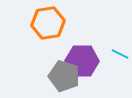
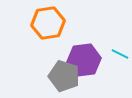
purple hexagon: moved 2 px right, 1 px up; rotated 8 degrees counterclockwise
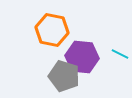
orange hexagon: moved 4 px right, 7 px down; rotated 20 degrees clockwise
purple hexagon: moved 2 px left, 3 px up; rotated 12 degrees clockwise
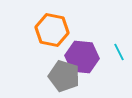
cyan line: moved 1 px left, 2 px up; rotated 36 degrees clockwise
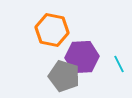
cyan line: moved 12 px down
purple hexagon: rotated 8 degrees counterclockwise
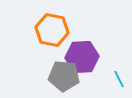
cyan line: moved 15 px down
gray pentagon: rotated 12 degrees counterclockwise
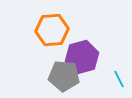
orange hexagon: rotated 16 degrees counterclockwise
purple hexagon: rotated 12 degrees counterclockwise
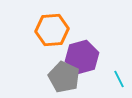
gray pentagon: moved 1 px down; rotated 20 degrees clockwise
